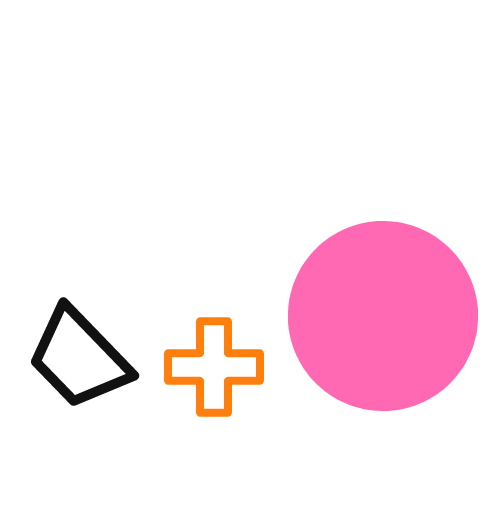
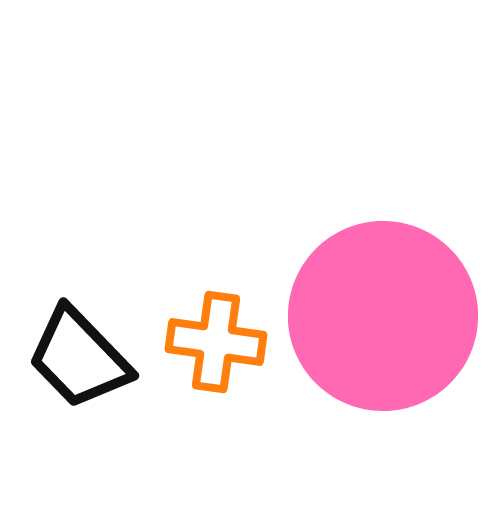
orange cross: moved 2 px right, 25 px up; rotated 8 degrees clockwise
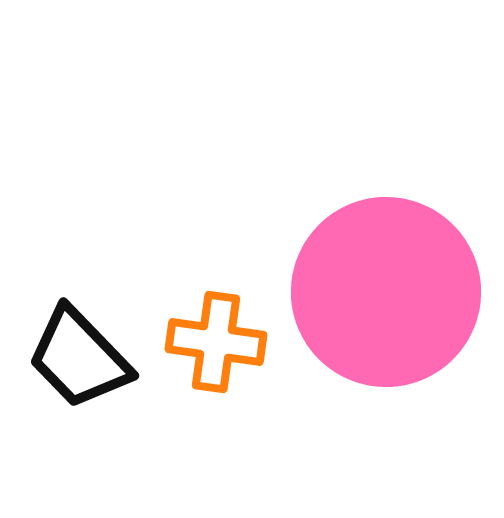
pink circle: moved 3 px right, 24 px up
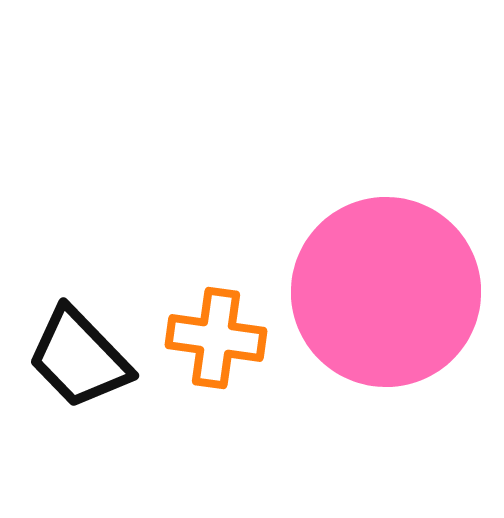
orange cross: moved 4 px up
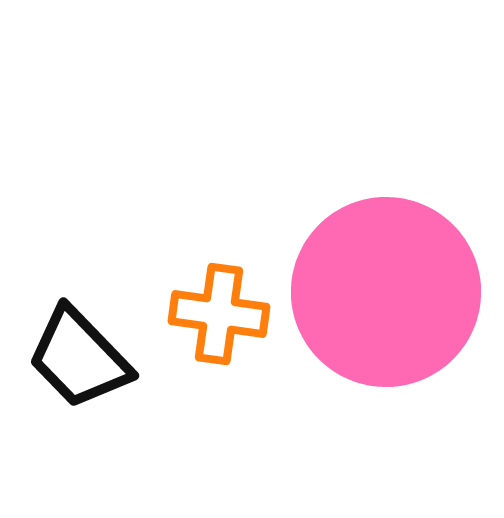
orange cross: moved 3 px right, 24 px up
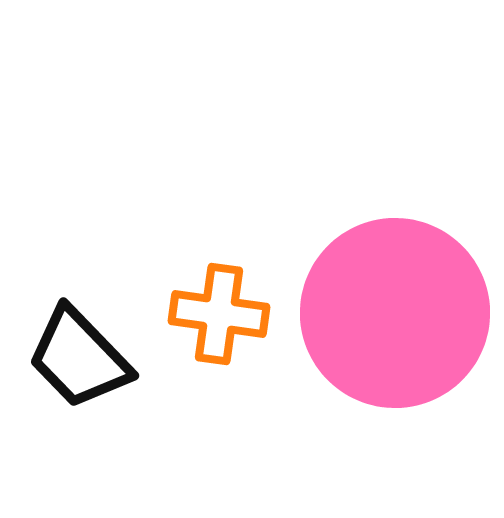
pink circle: moved 9 px right, 21 px down
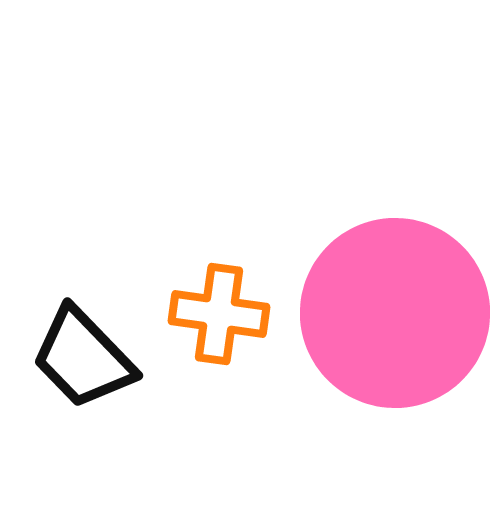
black trapezoid: moved 4 px right
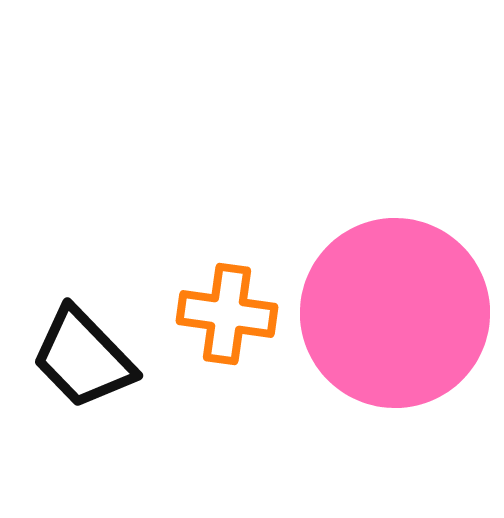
orange cross: moved 8 px right
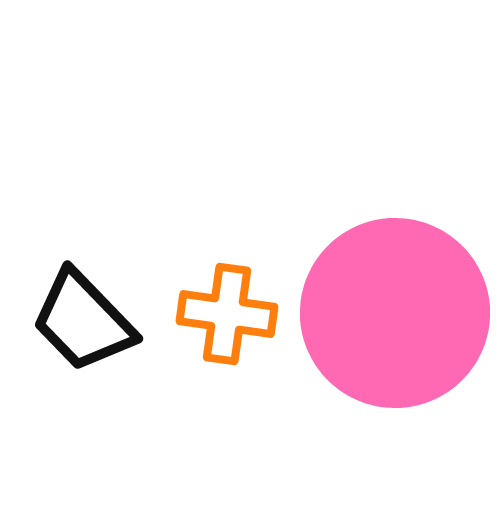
black trapezoid: moved 37 px up
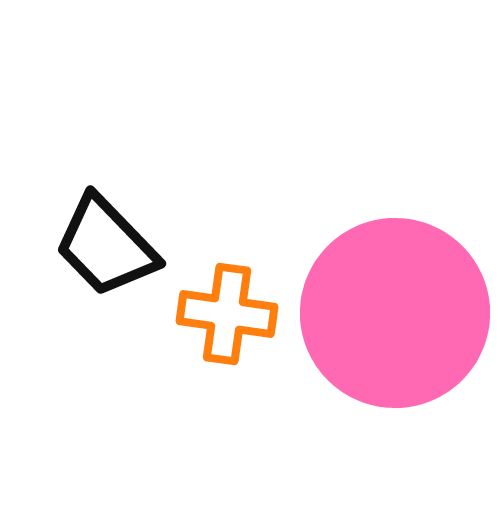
black trapezoid: moved 23 px right, 75 px up
